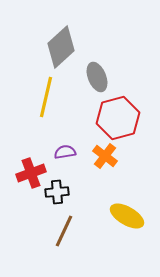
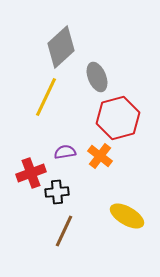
yellow line: rotated 12 degrees clockwise
orange cross: moved 5 px left
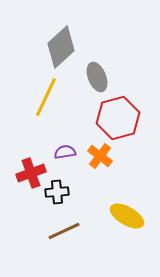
brown line: rotated 40 degrees clockwise
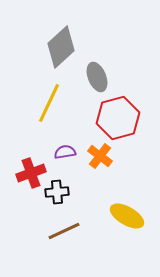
yellow line: moved 3 px right, 6 px down
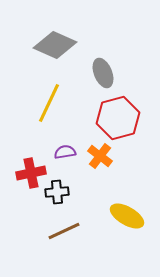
gray diamond: moved 6 px left, 2 px up; rotated 66 degrees clockwise
gray ellipse: moved 6 px right, 4 px up
red cross: rotated 8 degrees clockwise
